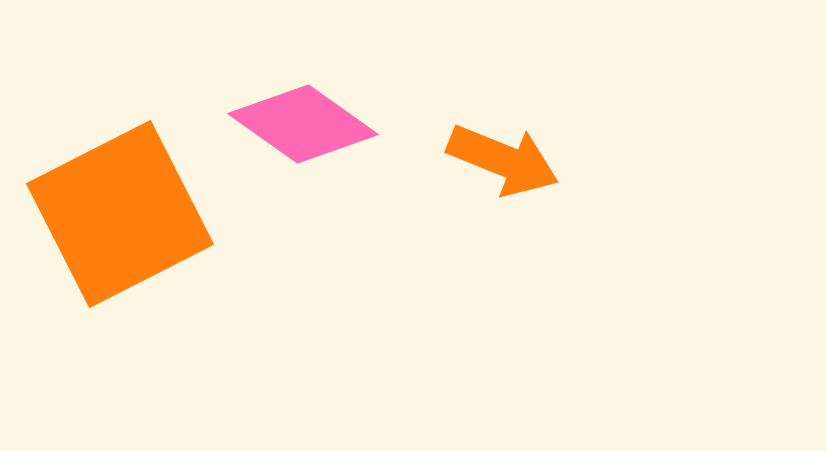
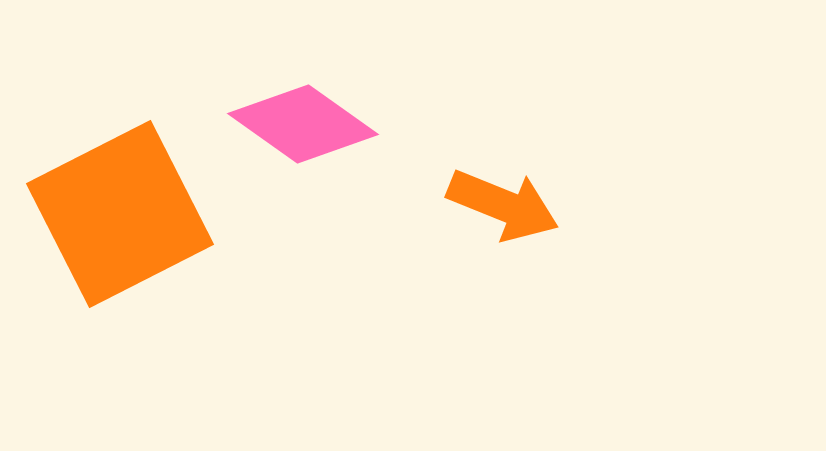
orange arrow: moved 45 px down
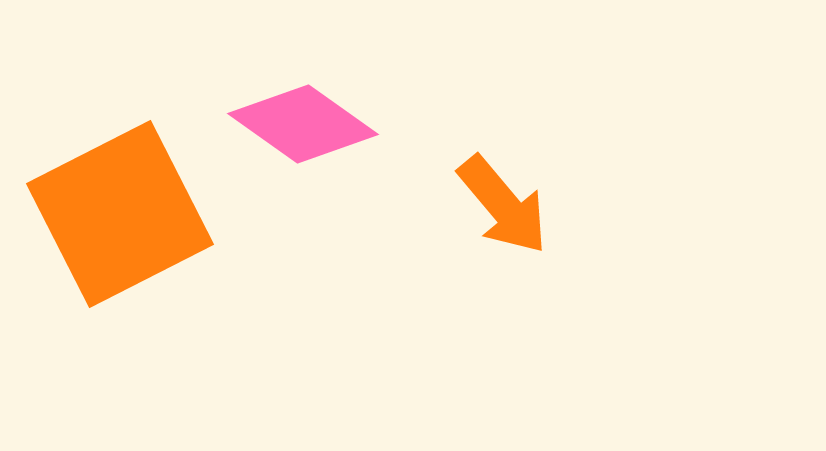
orange arrow: rotated 28 degrees clockwise
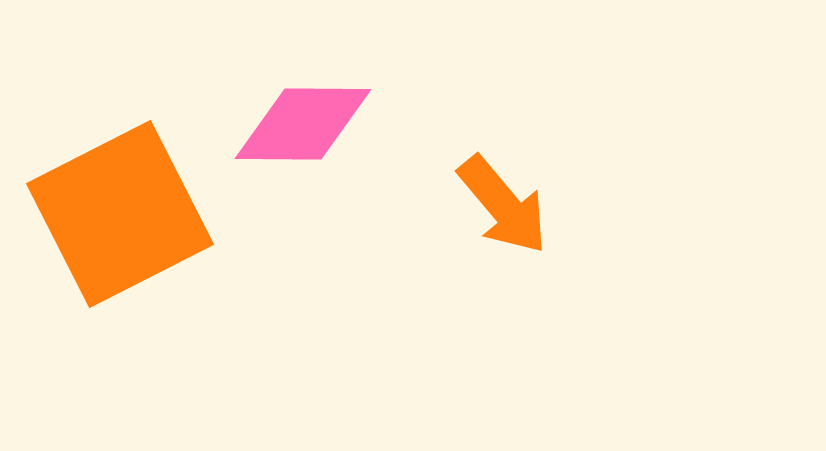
pink diamond: rotated 35 degrees counterclockwise
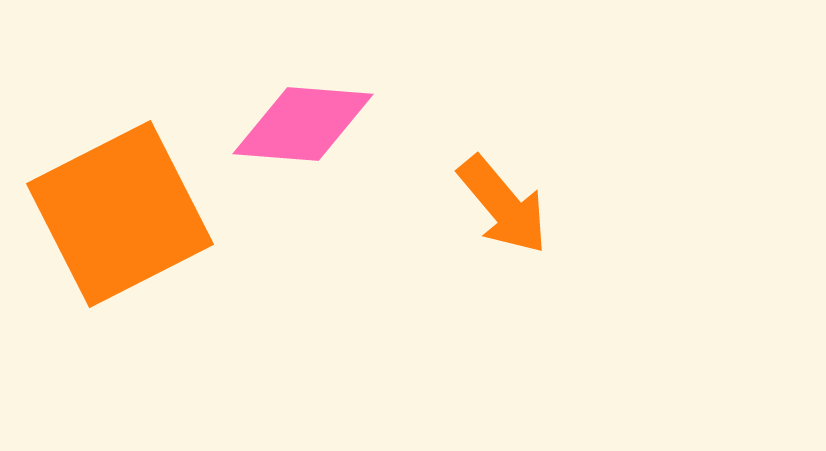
pink diamond: rotated 4 degrees clockwise
